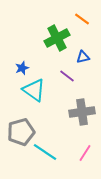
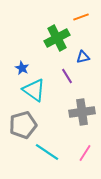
orange line: moved 1 px left, 2 px up; rotated 56 degrees counterclockwise
blue star: rotated 24 degrees counterclockwise
purple line: rotated 21 degrees clockwise
gray pentagon: moved 2 px right, 7 px up
cyan line: moved 2 px right
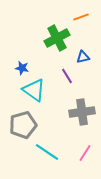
blue star: rotated 16 degrees counterclockwise
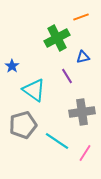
blue star: moved 10 px left, 2 px up; rotated 24 degrees clockwise
cyan line: moved 10 px right, 11 px up
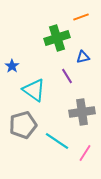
green cross: rotated 10 degrees clockwise
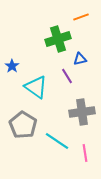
green cross: moved 1 px right, 1 px down
blue triangle: moved 3 px left, 2 px down
cyan triangle: moved 2 px right, 3 px up
gray pentagon: rotated 24 degrees counterclockwise
pink line: rotated 42 degrees counterclockwise
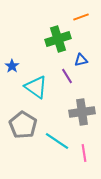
blue triangle: moved 1 px right, 1 px down
pink line: moved 1 px left
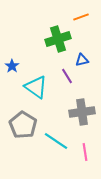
blue triangle: moved 1 px right
cyan line: moved 1 px left
pink line: moved 1 px right, 1 px up
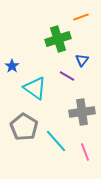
blue triangle: rotated 40 degrees counterclockwise
purple line: rotated 28 degrees counterclockwise
cyan triangle: moved 1 px left, 1 px down
gray pentagon: moved 1 px right, 2 px down
cyan line: rotated 15 degrees clockwise
pink line: rotated 12 degrees counterclockwise
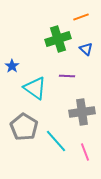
blue triangle: moved 4 px right, 11 px up; rotated 24 degrees counterclockwise
purple line: rotated 28 degrees counterclockwise
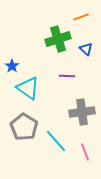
cyan triangle: moved 7 px left
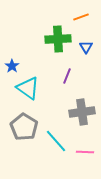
green cross: rotated 15 degrees clockwise
blue triangle: moved 2 px up; rotated 16 degrees clockwise
purple line: rotated 70 degrees counterclockwise
pink line: rotated 66 degrees counterclockwise
